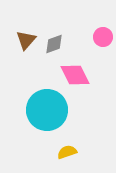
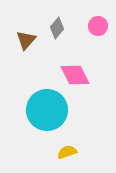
pink circle: moved 5 px left, 11 px up
gray diamond: moved 3 px right, 16 px up; rotated 30 degrees counterclockwise
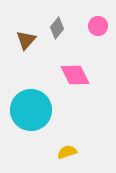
cyan circle: moved 16 px left
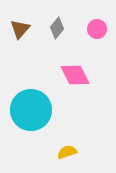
pink circle: moved 1 px left, 3 px down
brown triangle: moved 6 px left, 11 px up
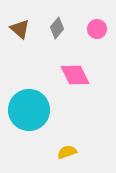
brown triangle: rotated 30 degrees counterclockwise
cyan circle: moved 2 px left
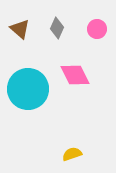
gray diamond: rotated 15 degrees counterclockwise
cyan circle: moved 1 px left, 21 px up
yellow semicircle: moved 5 px right, 2 px down
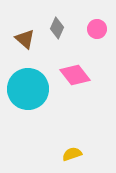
brown triangle: moved 5 px right, 10 px down
pink diamond: rotated 12 degrees counterclockwise
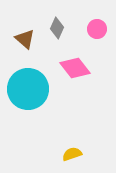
pink diamond: moved 7 px up
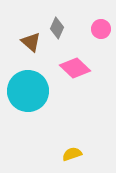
pink circle: moved 4 px right
brown triangle: moved 6 px right, 3 px down
pink diamond: rotated 8 degrees counterclockwise
cyan circle: moved 2 px down
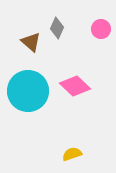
pink diamond: moved 18 px down
